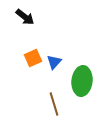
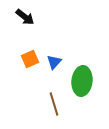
orange square: moved 3 px left, 1 px down
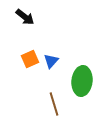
blue triangle: moved 3 px left, 1 px up
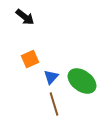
blue triangle: moved 16 px down
green ellipse: rotated 60 degrees counterclockwise
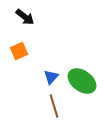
orange square: moved 11 px left, 8 px up
brown line: moved 2 px down
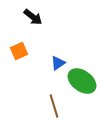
black arrow: moved 8 px right
blue triangle: moved 7 px right, 14 px up; rotated 14 degrees clockwise
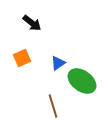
black arrow: moved 1 px left, 6 px down
orange square: moved 3 px right, 7 px down
brown line: moved 1 px left
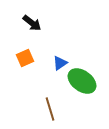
orange square: moved 3 px right
blue triangle: moved 2 px right
brown line: moved 3 px left, 3 px down
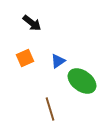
blue triangle: moved 2 px left, 2 px up
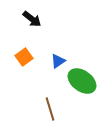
black arrow: moved 4 px up
orange square: moved 1 px left, 1 px up; rotated 12 degrees counterclockwise
